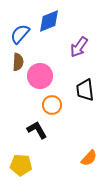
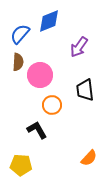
pink circle: moved 1 px up
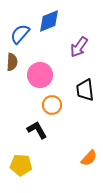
brown semicircle: moved 6 px left
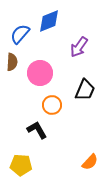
pink circle: moved 2 px up
black trapezoid: rotated 150 degrees counterclockwise
orange semicircle: moved 1 px right, 4 px down
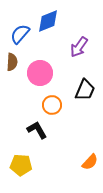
blue diamond: moved 1 px left
